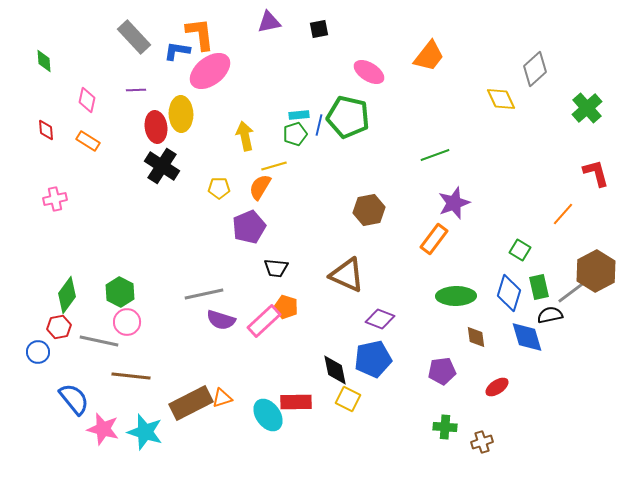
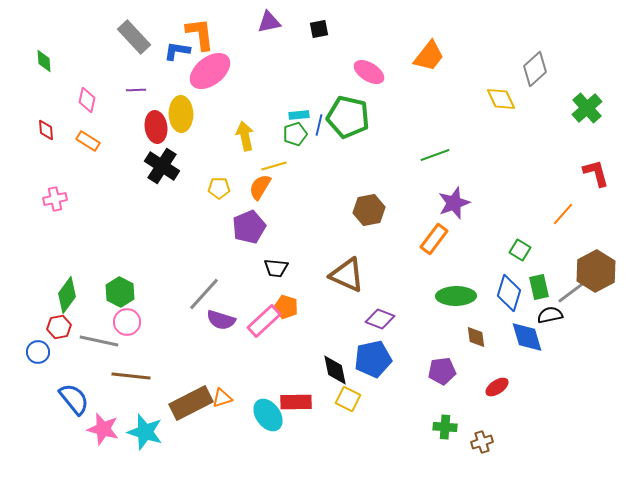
gray line at (204, 294): rotated 36 degrees counterclockwise
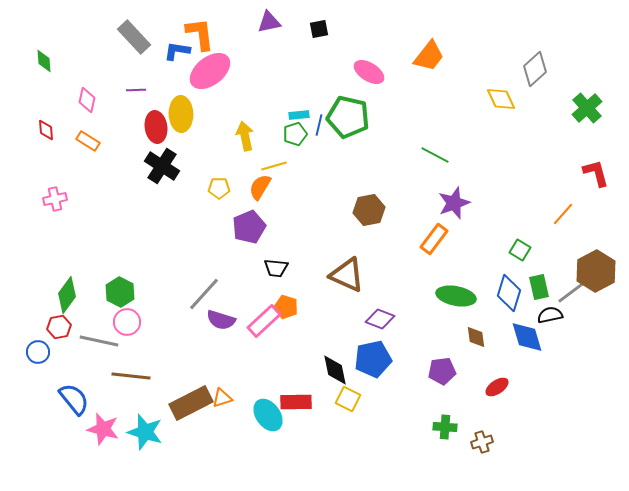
green line at (435, 155): rotated 48 degrees clockwise
green ellipse at (456, 296): rotated 12 degrees clockwise
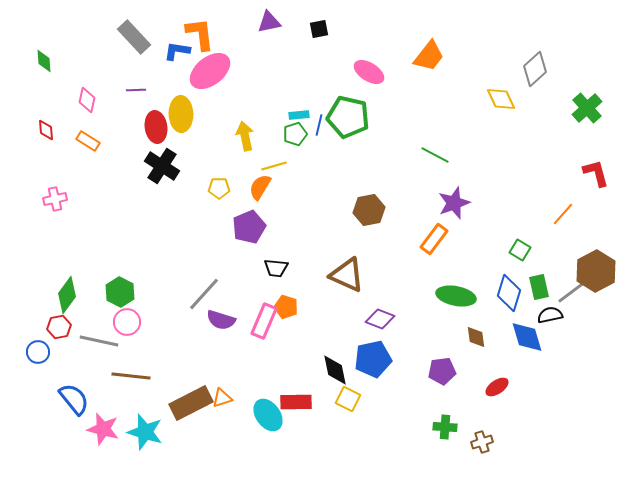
pink rectangle at (264, 321): rotated 24 degrees counterclockwise
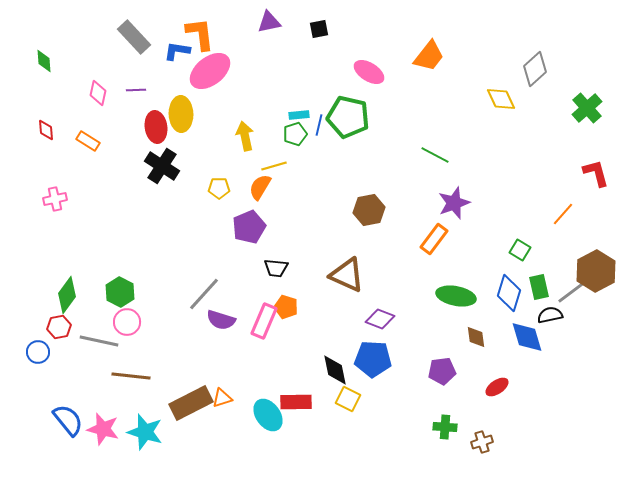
pink diamond at (87, 100): moved 11 px right, 7 px up
blue pentagon at (373, 359): rotated 15 degrees clockwise
blue semicircle at (74, 399): moved 6 px left, 21 px down
